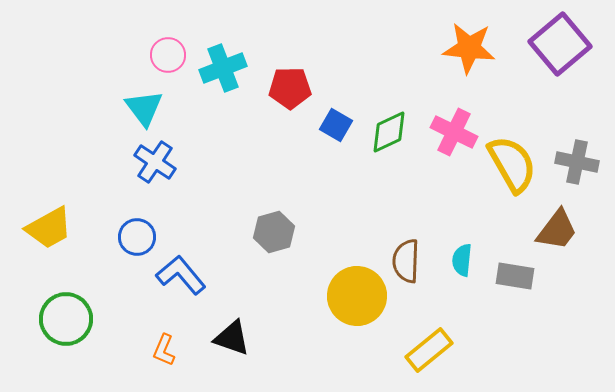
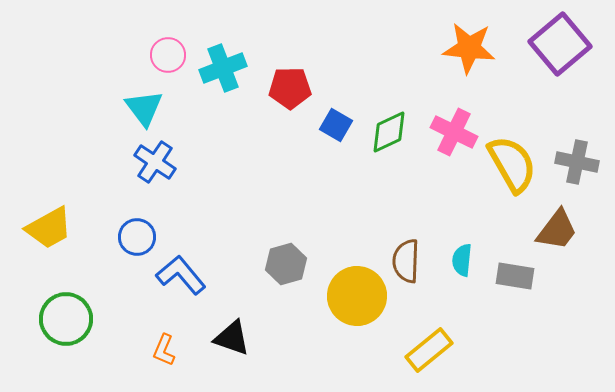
gray hexagon: moved 12 px right, 32 px down
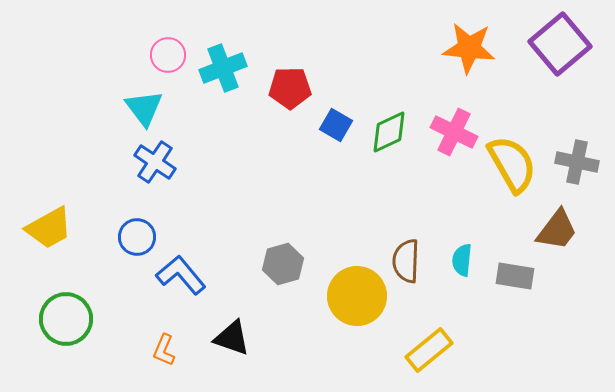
gray hexagon: moved 3 px left
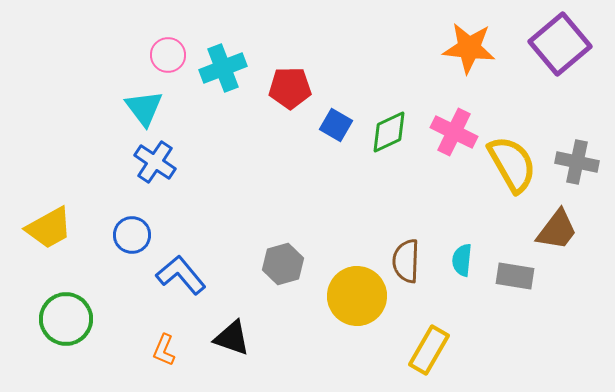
blue circle: moved 5 px left, 2 px up
yellow rectangle: rotated 21 degrees counterclockwise
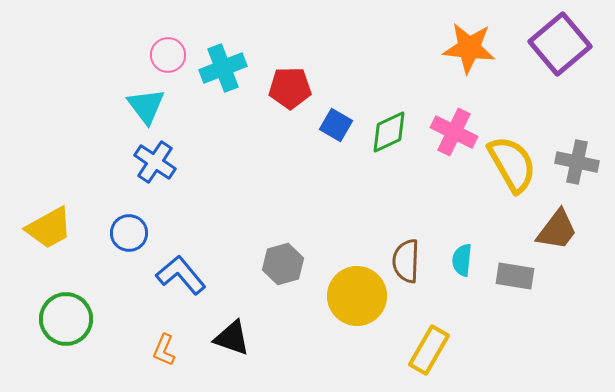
cyan triangle: moved 2 px right, 2 px up
blue circle: moved 3 px left, 2 px up
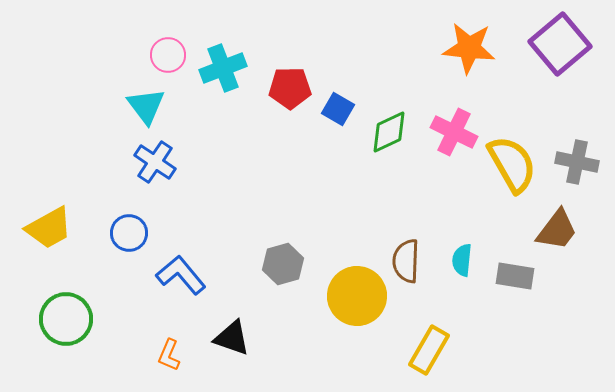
blue square: moved 2 px right, 16 px up
orange L-shape: moved 5 px right, 5 px down
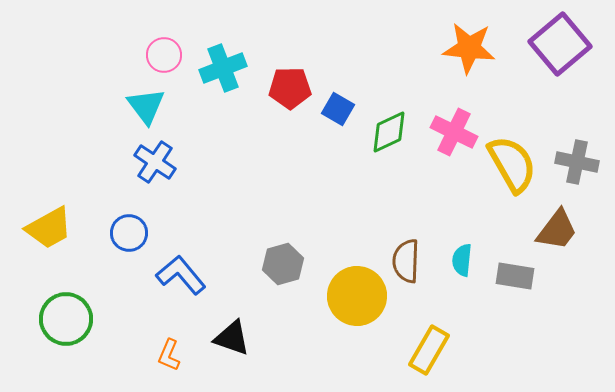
pink circle: moved 4 px left
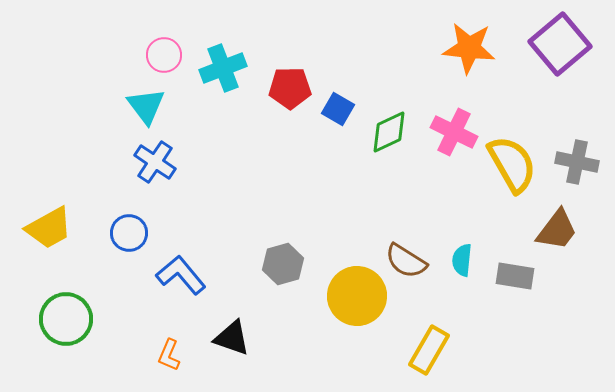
brown semicircle: rotated 60 degrees counterclockwise
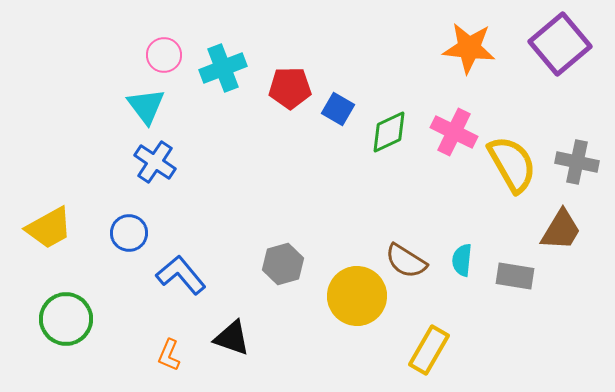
brown trapezoid: moved 4 px right; rotated 6 degrees counterclockwise
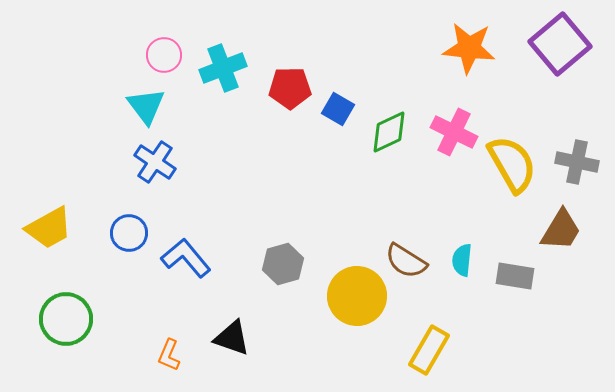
blue L-shape: moved 5 px right, 17 px up
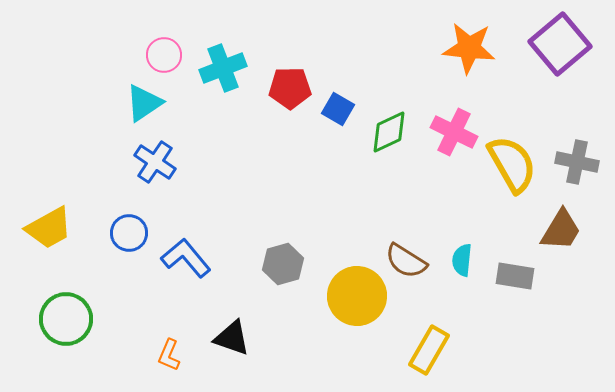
cyan triangle: moved 2 px left, 3 px up; rotated 33 degrees clockwise
